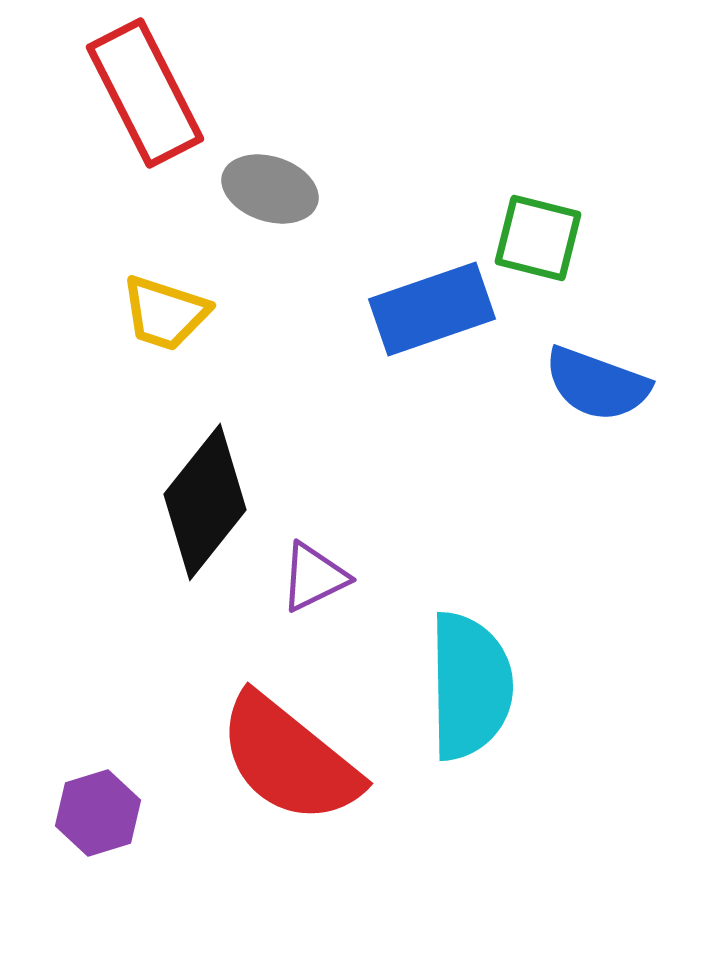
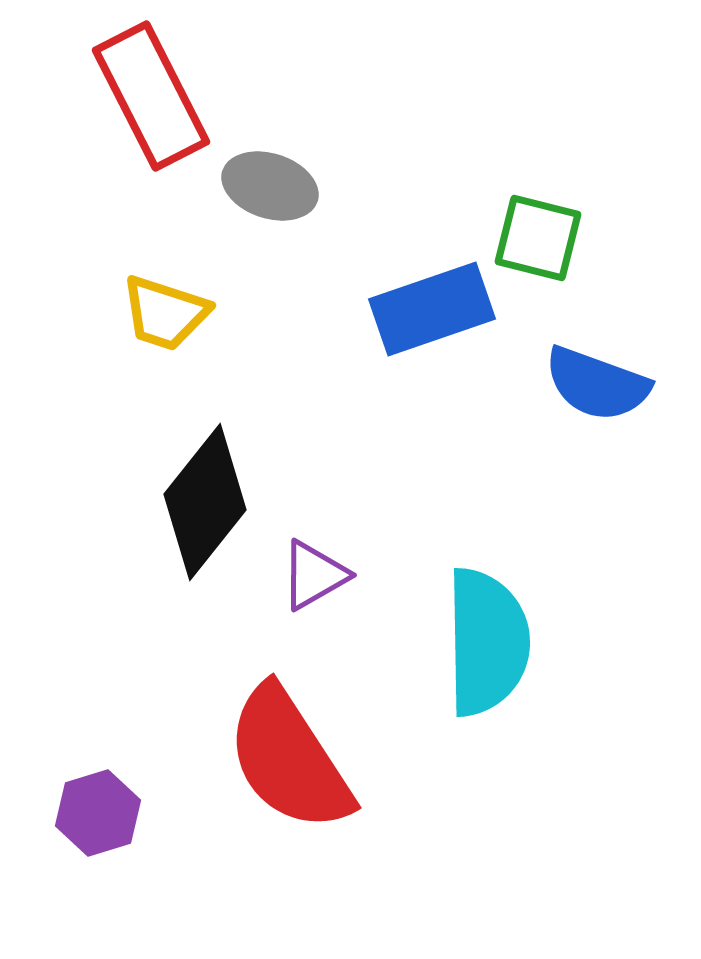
red rectangle: moved 6 px right, 3 px down
gray ellipse: moved 3 px up
purple triangle: moved 2 px up; rotated 4 degrees counterclockwise
cyan semicircle: moved 17 px right, 44 px up
red semicircle: rotated 18 degrees clockwise
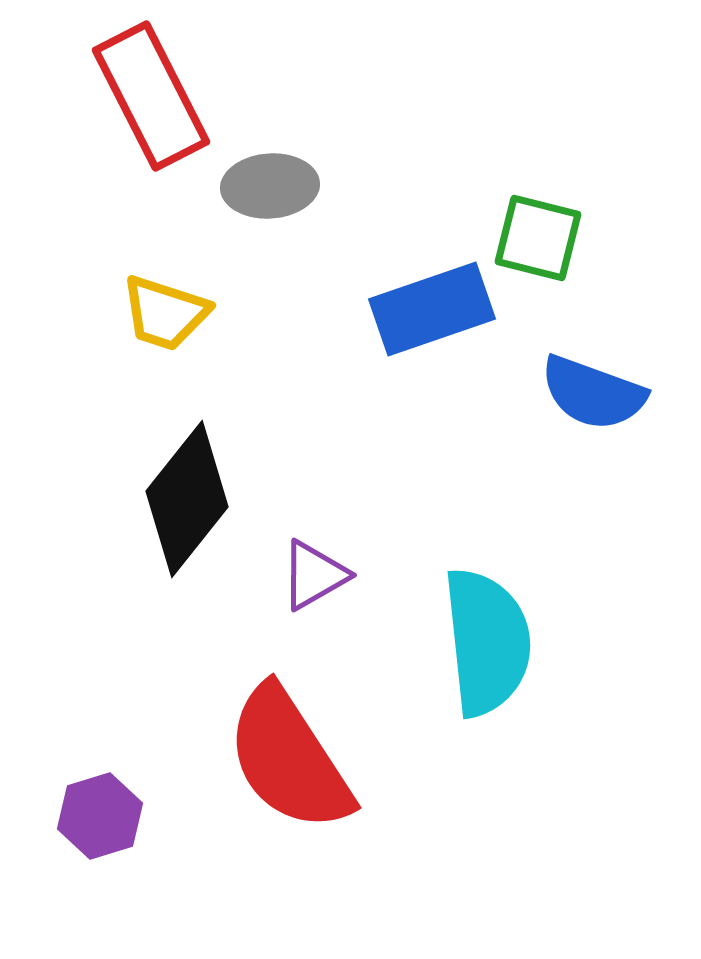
gray ellipse: rotated 22 degrees counterclockwise
blue semicircle: moved 4 px left, 9 px down
black diamond: moved 18 px left, 3 px up
cyan semicircle: rotated 5 degrees counterclockwise
purple hexagon: moved 2 px right, 3 px down
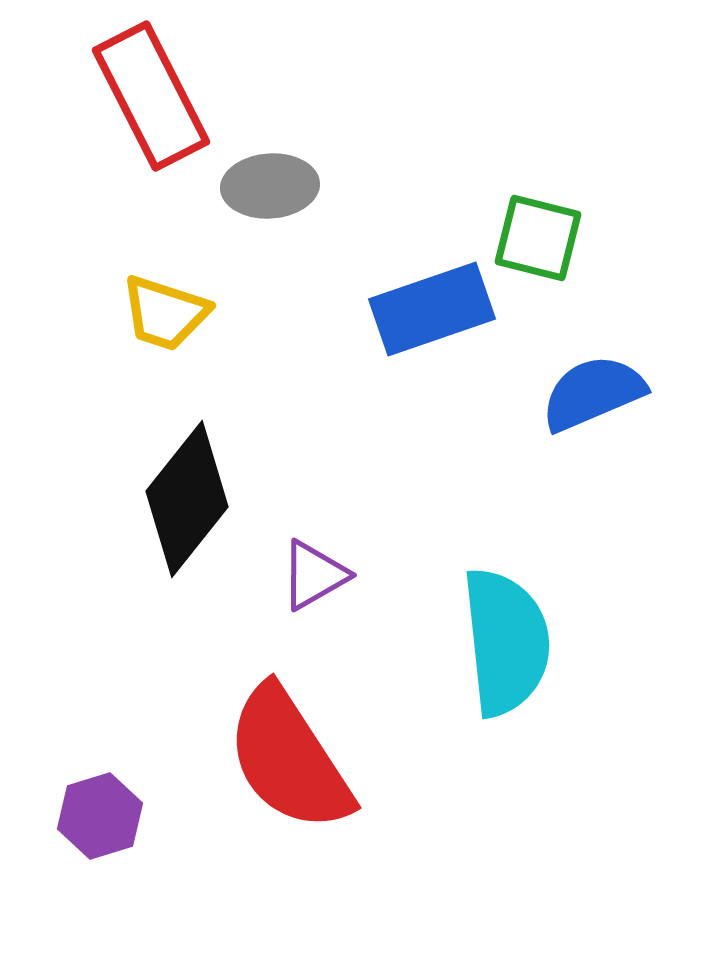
blue semicircle: rotated 137 degrees clockwise
cyan semicircle: moved 19 px right
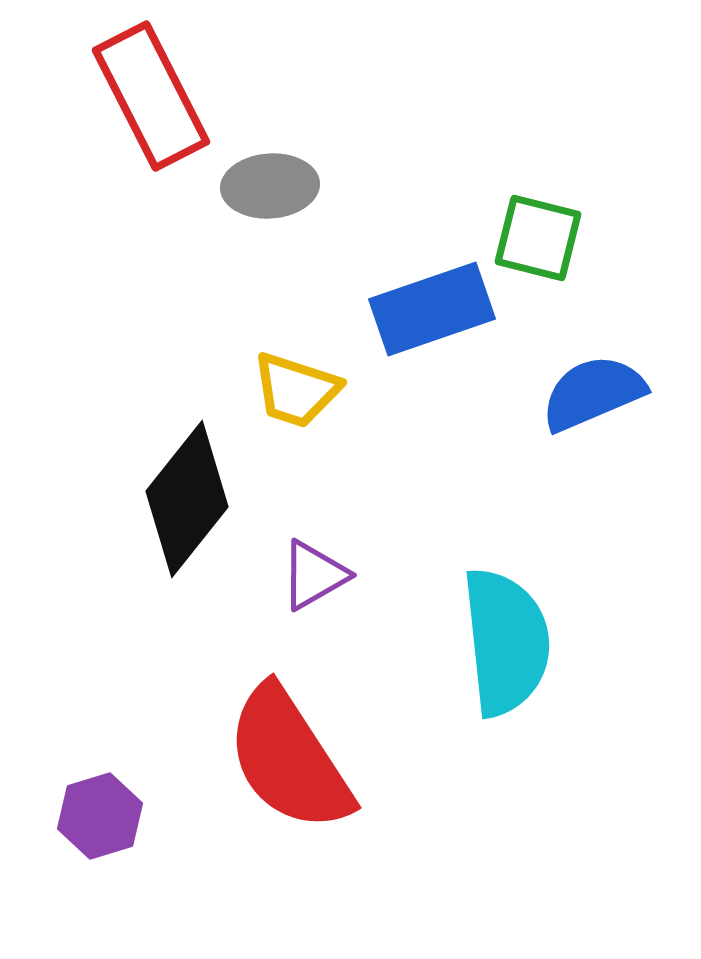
yellow trapezoid: moved 131 px right, 77 px down
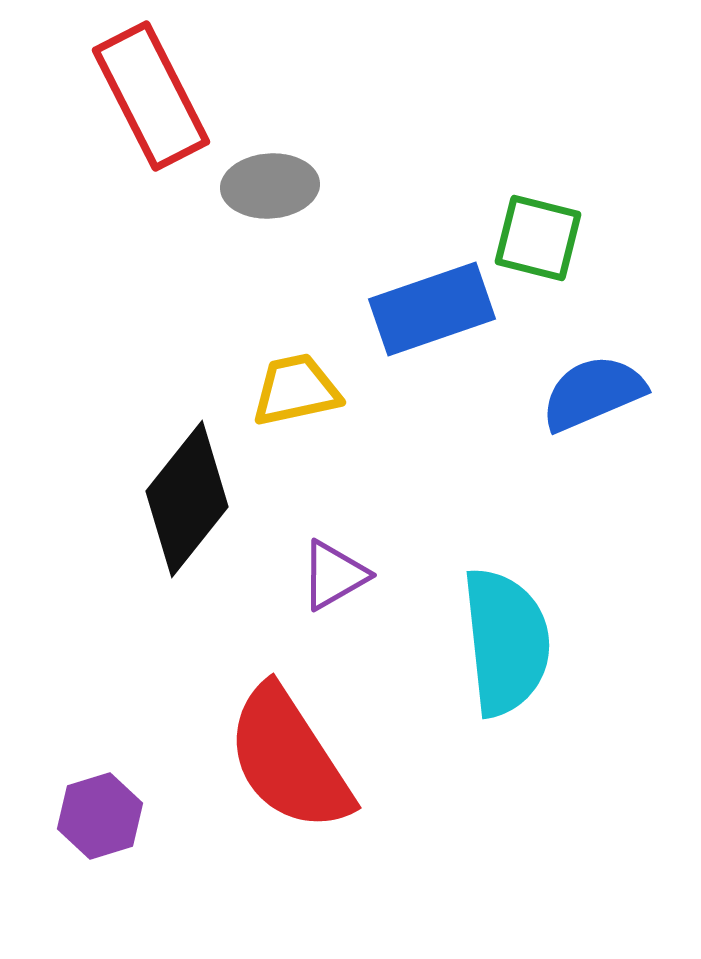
yellow trapezoid: rotated 150 degrees clockwise
purple triangle: moved 20 px right
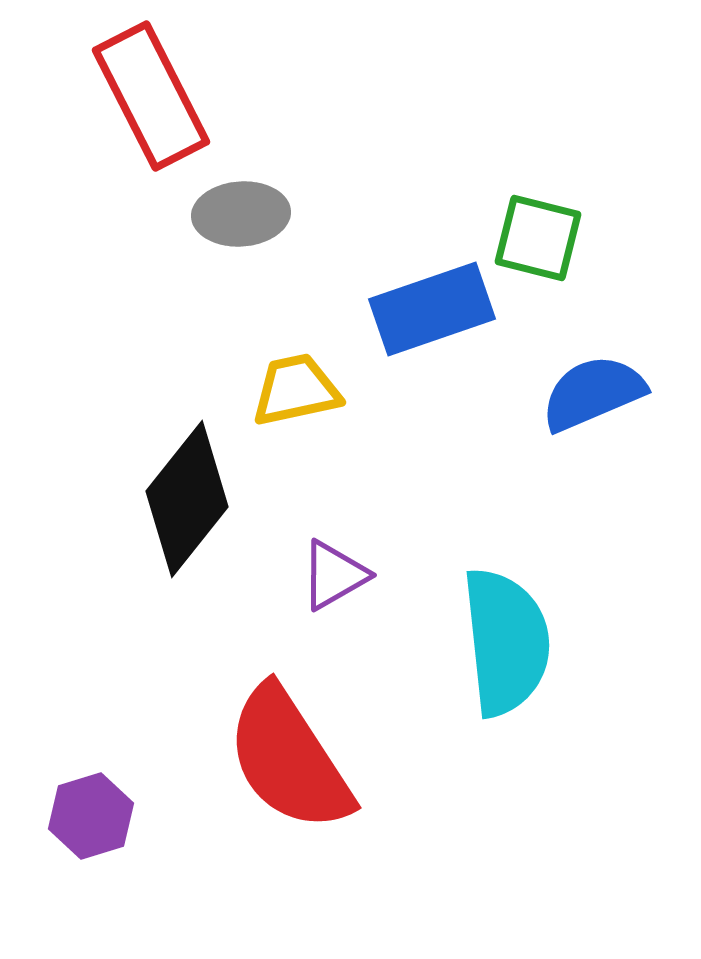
gray ellipse: moved 29 px left, 28 px down
purple hexagon: moved 9 px left
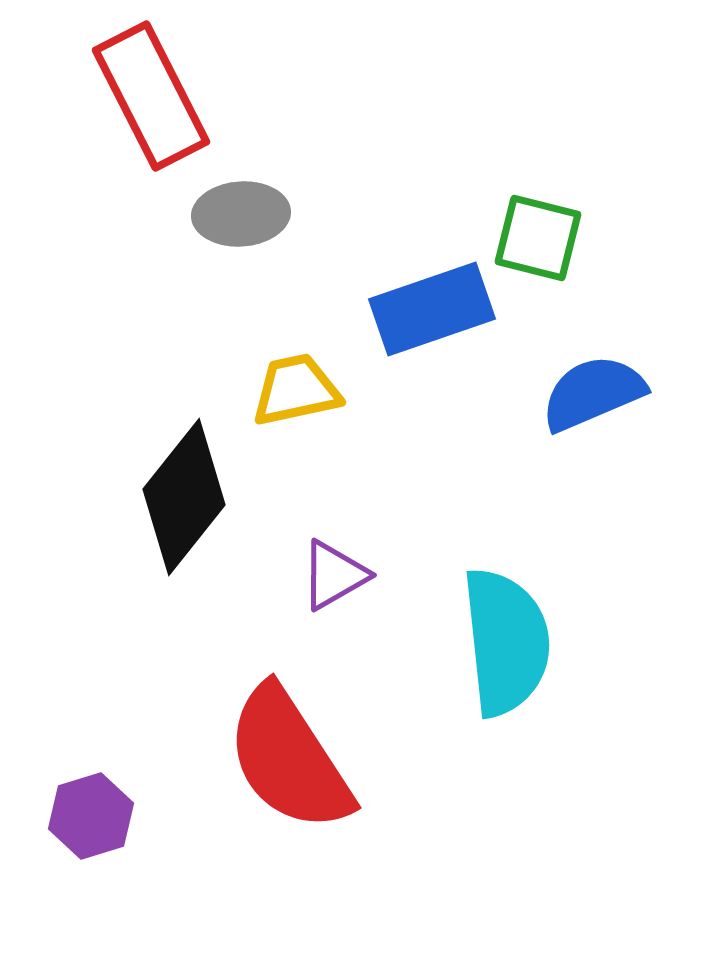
black diamond: moved 3 px left, 2 px up
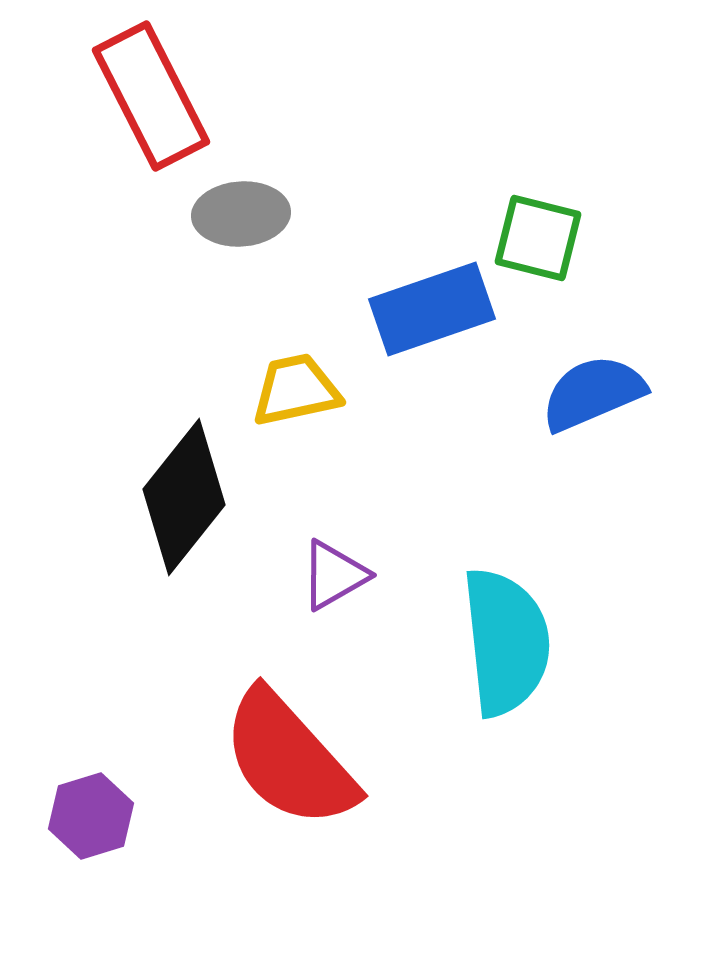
red semicircle: rotated 9 degrees counterclockwise
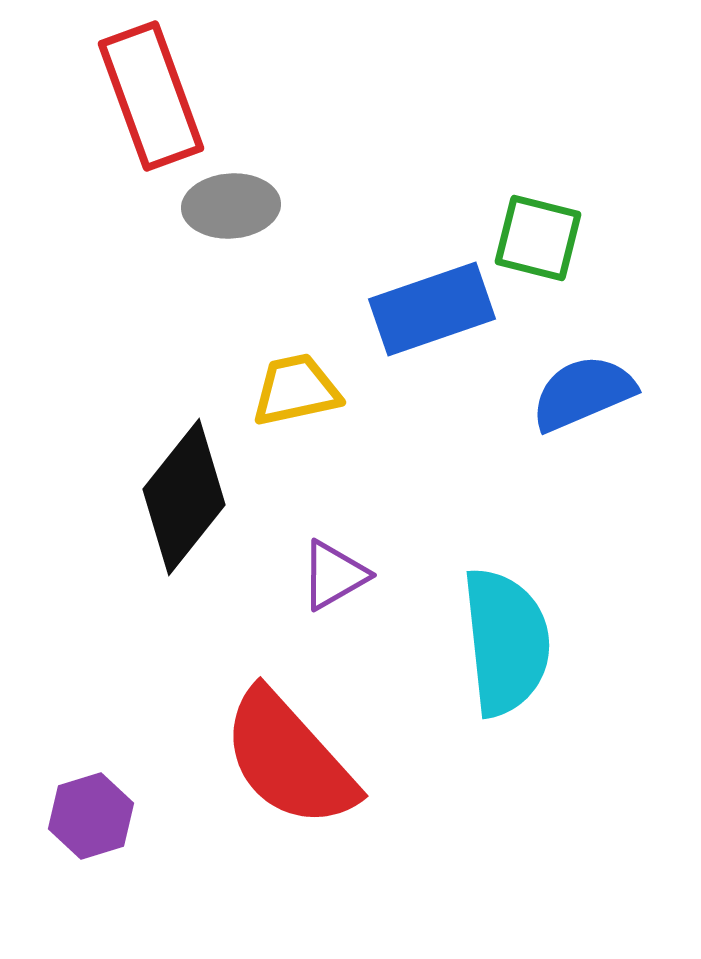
red rectangle: rotated 7 degrees clockwise
gray ellipse: moved 10 px left, 8 px up
blue semicircle: moved 10 px left
